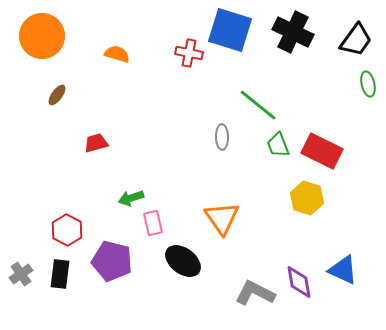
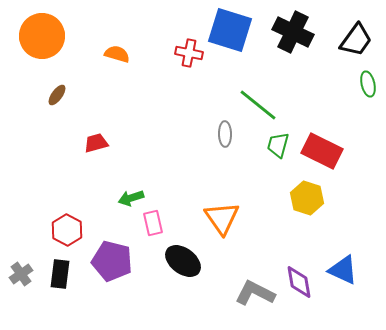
gray ellipse: moved 3 px right, 3 px up
green trapezoid: rotated 36 degrees clockwise
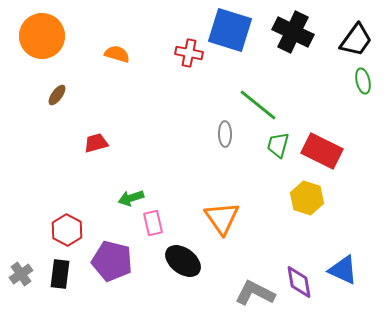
green ellipse: moved 5 px left, 3 px up
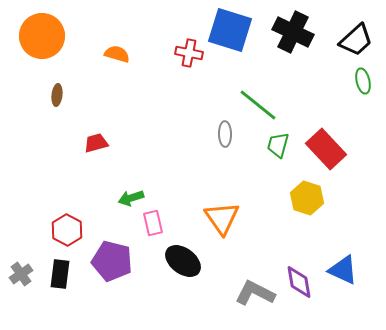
black trapezoid: rotated 12 degrees clockwise
brown ellipse: rotated 30 degrees counterclockwise
red rectangle: moved 4 px right, 2 px up; rotated 21 degrees clockwise
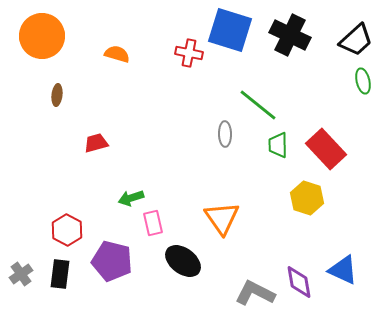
black cross: moved 3 px left, 3 px down
green trapezoid: rotated 16 degrees counterclockwise
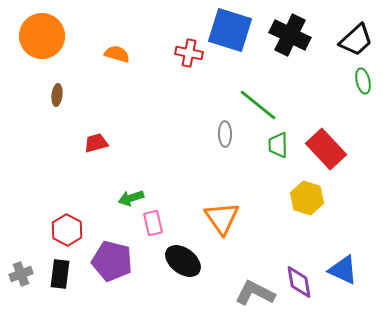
gray cross: rotated 15 degrees clockwise
